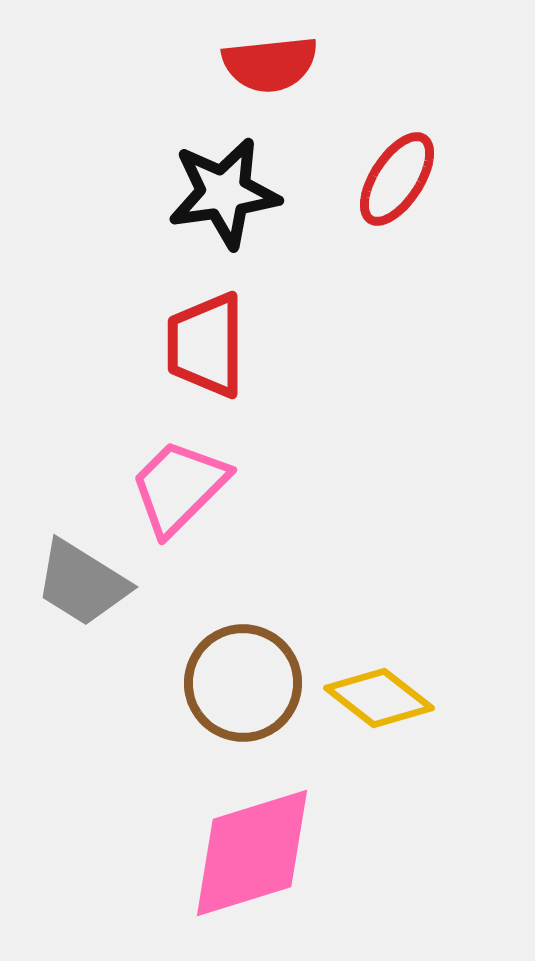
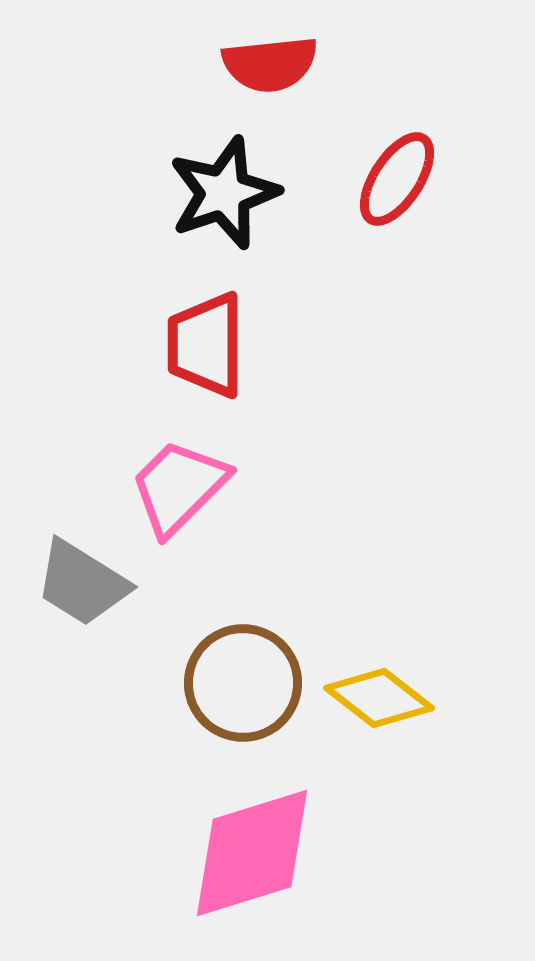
black star: rotated 11 degrees counterclockwise
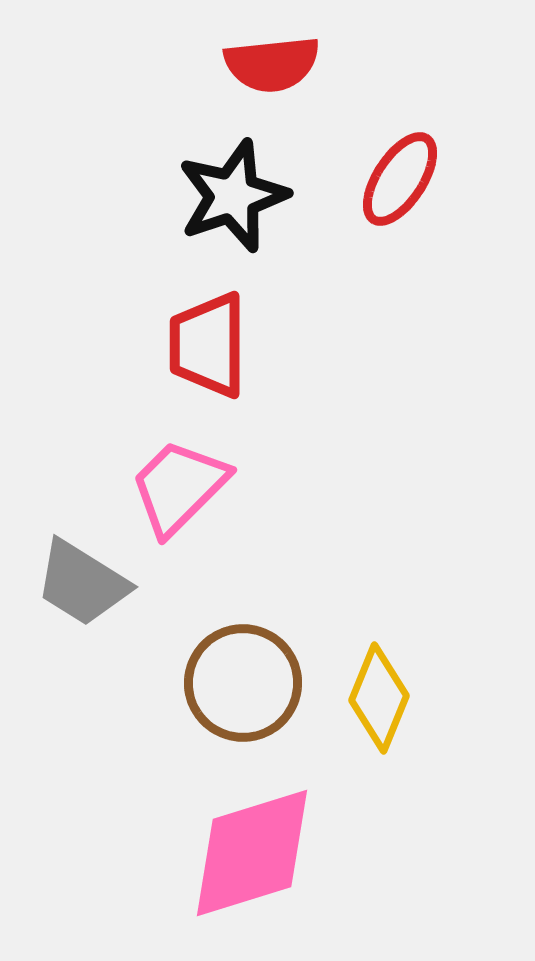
red semicircle: moved 2 px right
red ellipse: moved 3 px right
black star: moved 9 px right, 3 px down
red trapezoid: moved 2 px right
yellow diamond: rotated 74 degrees clockwise
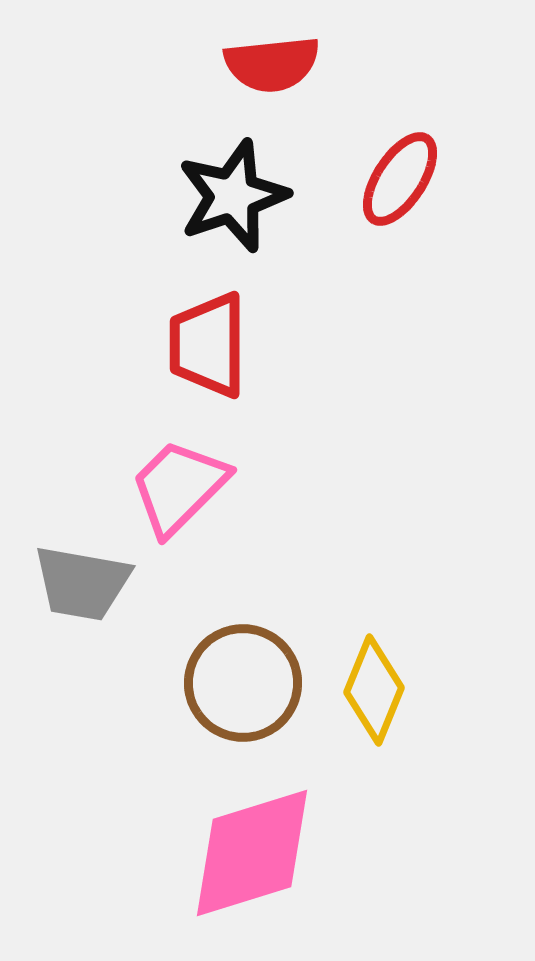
gray trapezoid: rotated 22 degrees counterclockwise
yellow diamond: moved 5 px left, 8 px up
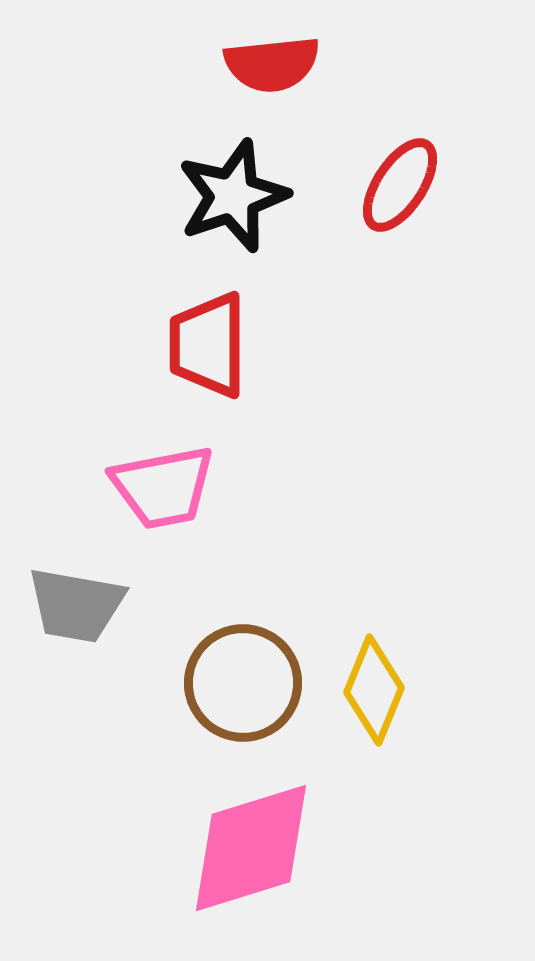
red ellipse: moved 6 px down
pink trapezoid: moved 16 px left; rotated 146 degrees counterclockwise
gray trapezoid: moved 6 px left, 22 px down
pink diamond: moved 1 px left, 5 px up
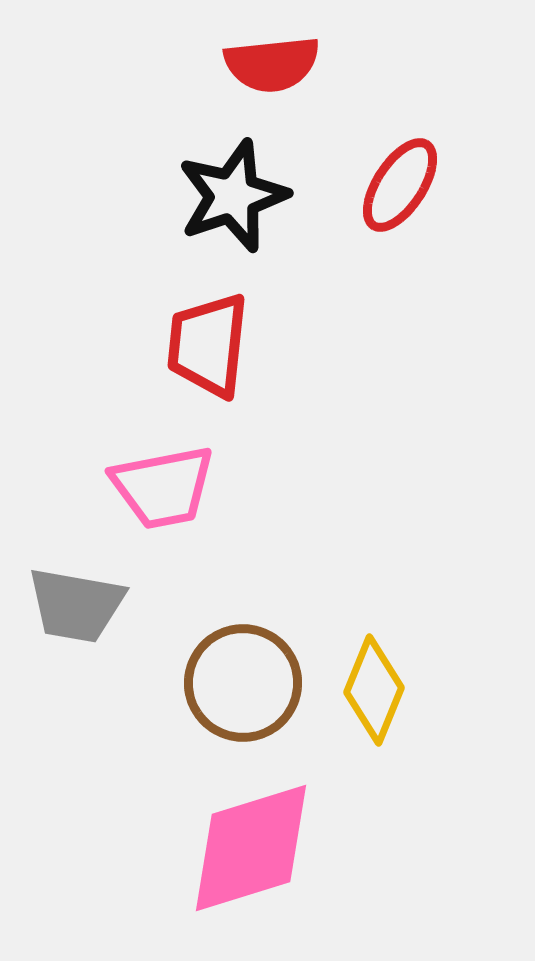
red trapezoid: rotated 6 degrees clockwise
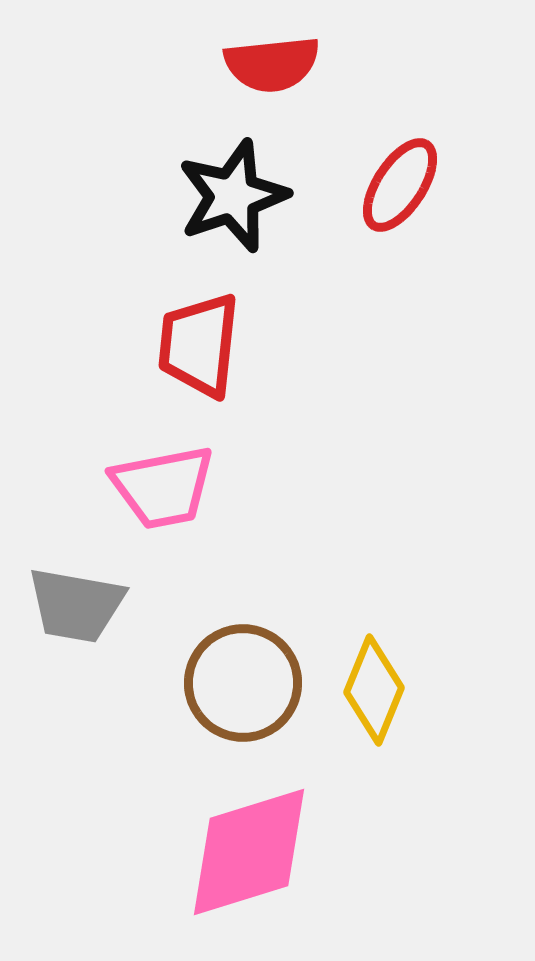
red trapezoid: moved 9 px left
pink diamond: moved 2 px left, 4 px down
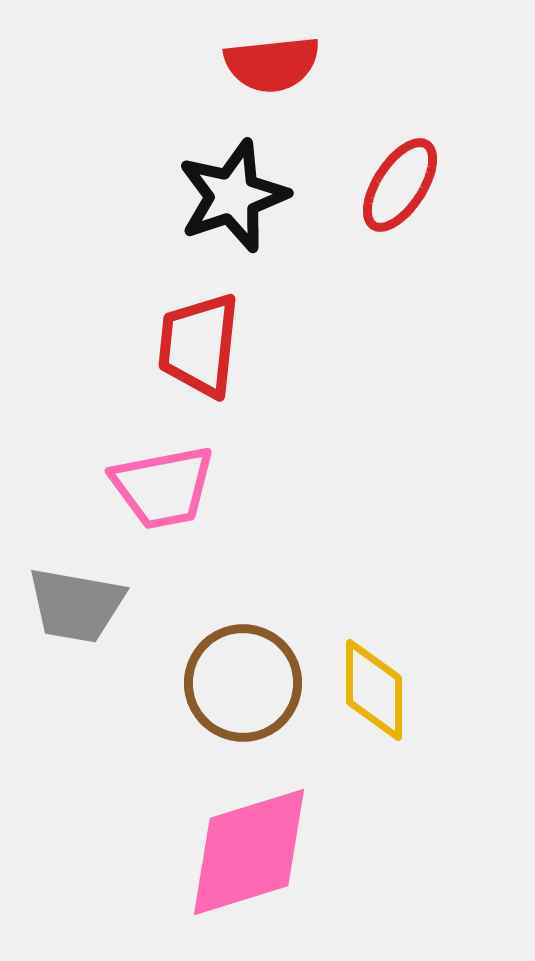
yellow diamond: rotated 22 degrees counterclockwise
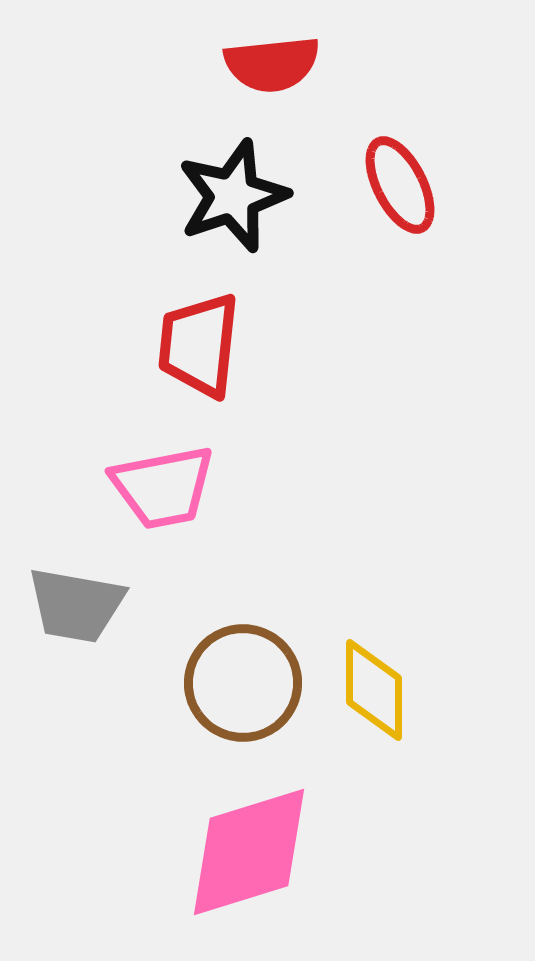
red ellipse: rotated 60 degrees counterclockwise
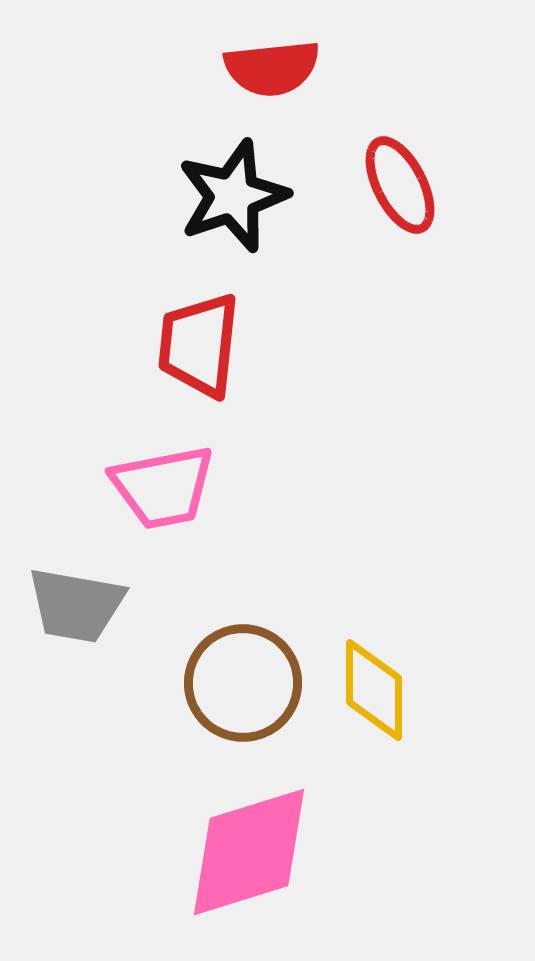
red semicircle: moved 4 px down
